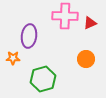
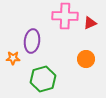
purple ellipse: moved 3 px right, 5 px down
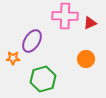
purple ellipse: rotated 25 degrees clockwise
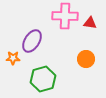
red triangle: rotated 32 degrees clockwise
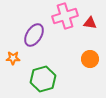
pink cross: rotated 20 degrees counterclockwise
purple ellipse: moved 2 px right, 6 px up
orange circle: moved 4 px right
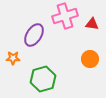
red triangle: moved 2 px right, 1 px down
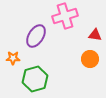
red triangle: moved 3 px right, 11 px down
purple ellipse: moved 2 px right, 1 px down
green hexagon: moved 8 px left
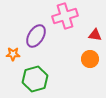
orange star: moved 4 px up
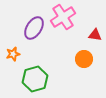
pink cross: moved 2 px left, 1 px down; rotated 15 degrees counterclockwise
purple ellipse: moved 2 px left, 8 px up
orange star: rotated 16 degrees counterclockwise
orange circle: moved 6 px left
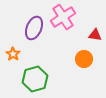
purple ellipse: rotated 10 degrees counterclockwise
orange star: rotated 24 degrees counterclockwise
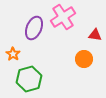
green hexagon: moved 6 px left
